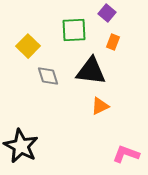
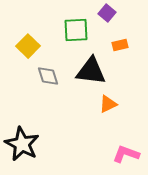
green square: moved 2 px right
orange rectangle: moved 7 px right, 3 px down; rotated 56 degrees clockwise
orange triangle: moved 8 px right, 2 px up
black star: moved 1 px right, 2 px up
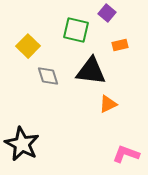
green square: rotated 16 degrees clockwise
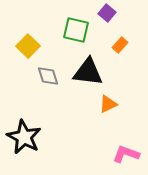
orange rectangle: rotated 35 degrees counterclockwise
black triangle: moved 3 px left, 1 px down
black star: moved 2 px right, 7 px up
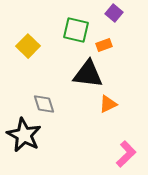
purple square: moved 7 px right
orange rectangle: moved 16 px left; rotated 28 degrees clockwise
black triangle: moved 2 px down
gray diamond: moved 4 px left, 28 px down
black star: moved 2 px up
pink L-shape: rotated 116 degrees clockwise
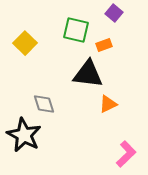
yellow square: moved 3 px left, 3 px up
